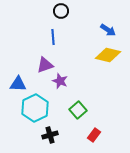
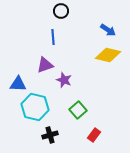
purple star: moved 4 px right, 1 px up
cyan hexagon: moved 1 px up; rotated 20 degrees counterclockwise
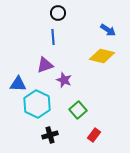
black circle: moved 3 px left, 2 px down
yellow diamond: moved 6 px left, 1 px down
cyan hexagon: moved 2 px right, 3 px up; rotated 12 degrees clockwise
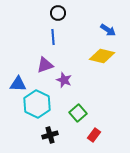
green square: moved 3 px down
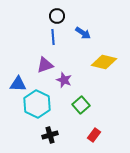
black circle: moved 1 px left, 3 px down
blue arrow: moved 25 px left, 3 px down
yellow diamond: moved 2 px right, 6 px down
green square: moved 3 px right, 8 px up
